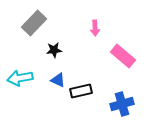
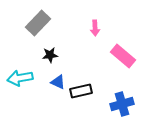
gray rectangle: moved 4 px right
black star: moved 4 px left, 5 px down
blue triangle: moved 2 px down
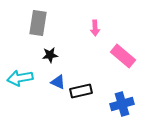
gray rectangle: rotated 35 degrees counterclockwise
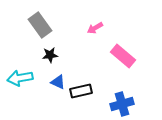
gray rectangle: moved 2 px right, 2 px down; rotated 45 degrees counterclockwise
pink arrow: rotated 63 degrees clockwise
